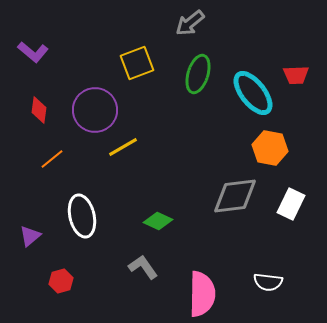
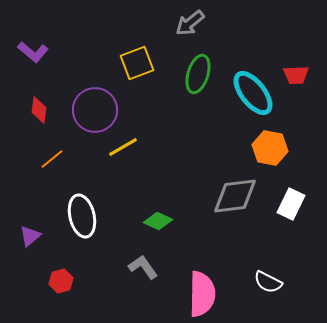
white semicircle: rotated 20 degrees clockwise
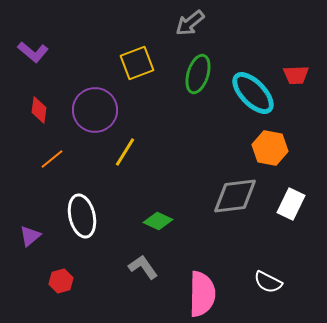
cyan ellipse: rotated 6 degrees counterclockwise
yellow line: moved 2 px right, 5 px down; rotated 28 degrees counterclockwise
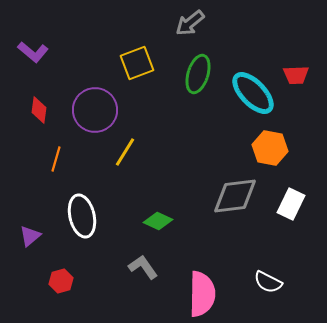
orange line: moved 4 px right; rotated 35 degrees counterclockwise
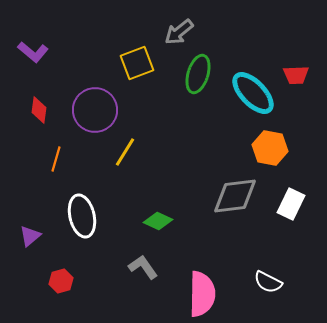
gray arrow: moved 11 px left, 9 px down
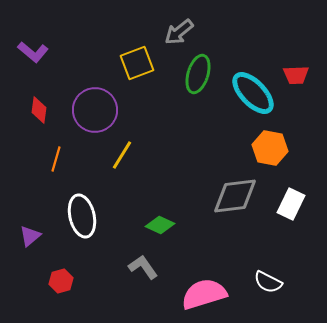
yellow line: moved 3 px left, 3 px down
green diamond: moved 2 px right, 4 px down
pink semicircle: moved 2 px right; rotated 108 degrees counterclockwise
